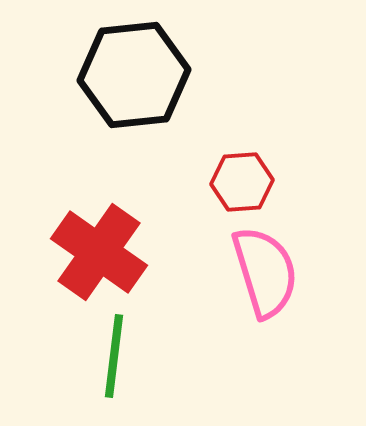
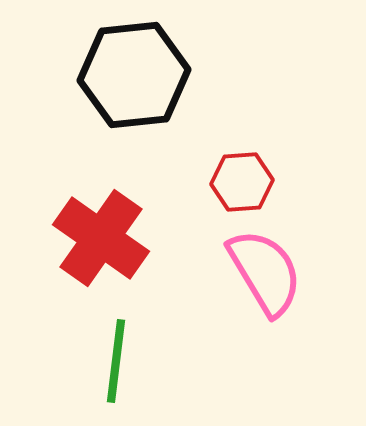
red cross: moved 2 px right, 14 px up
pink semicircle: rotated 14 degrees counterclockwise
green line: moved 2 px right, 5 px down
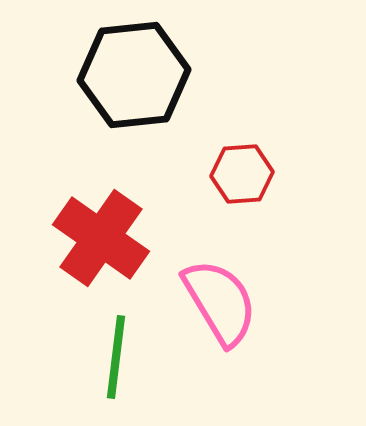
red hexagon: moved 8 px up
pink semicircle: moved 45 px left, 30 px down
green line: moved 4 px up
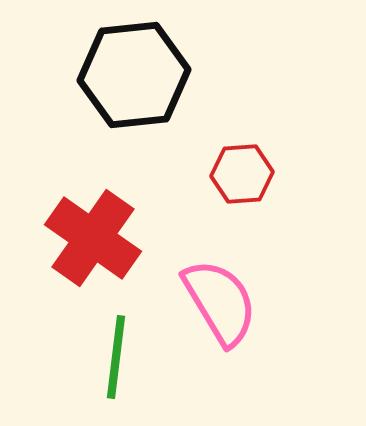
red cross: moved 8 px left
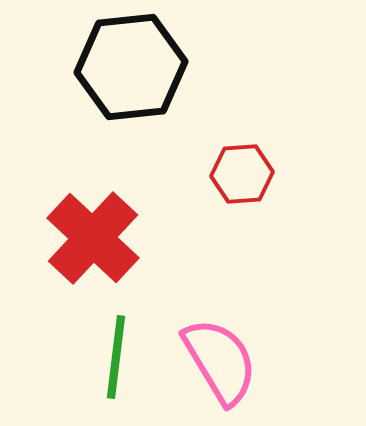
black hexagon: moved 3 px left, 8 px up
red cross: rotated 8 degrees clockwise
pink semicircle: moved 59 px down
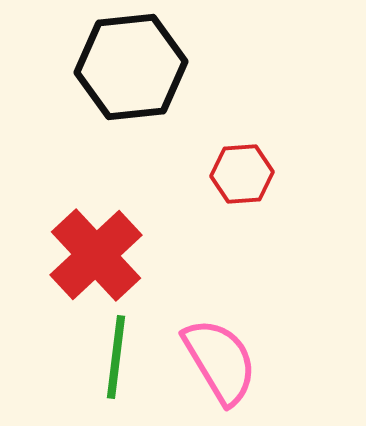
red cross: moved 3 px right, 17 px down; rotated 4 degrees clockwise
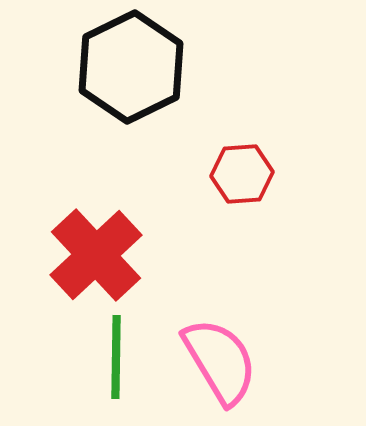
black hexagon: rotated 20 degrees counterclockwise
green line: rotated 6 degrees counterclockwise
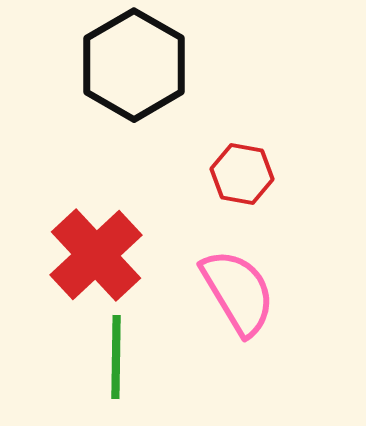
black hexagon: moved 3 px right, 2 px up; rotated 4 degrees counterclockwise
red hexagon: rotated 14 degrees clockwise
pink semicircle: moved 18 px right, 69 px up
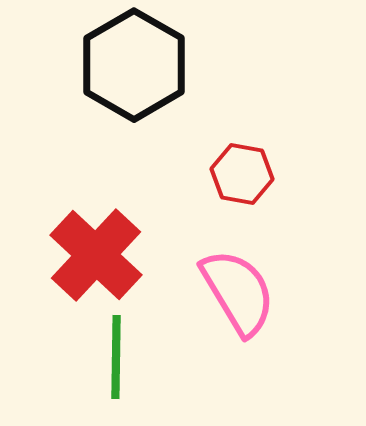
red cross: rotated 4 degrees counterclockwise
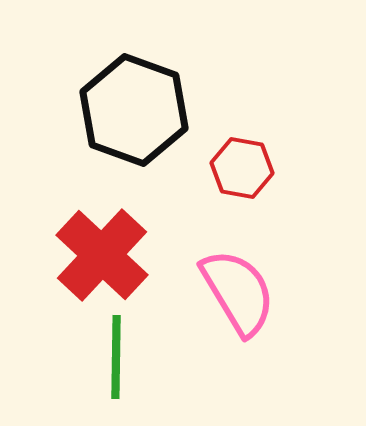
black hexagon: moved 45 px down; rotated 10 degrees counterclockwise
red hexagon: moved 6 px up
red cross: moved 6 px right
